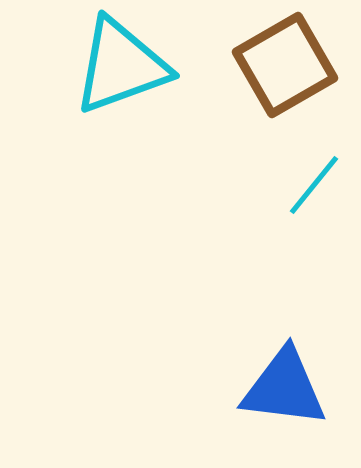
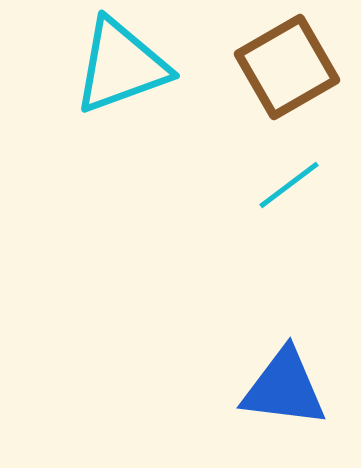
brown square: moved 2 px right, 2 px down
cyan line: moved 25 px left; rotated 14 degrees clockwise
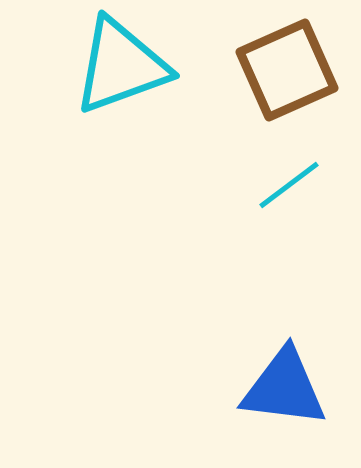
brown square: moved 3 px down; rotated 6 degrees clockwise
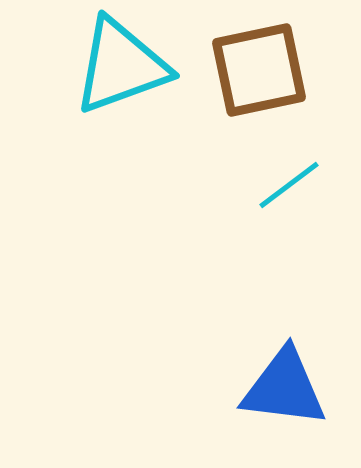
brown square: moved 28 px left; rotated 12 degrees clockwise
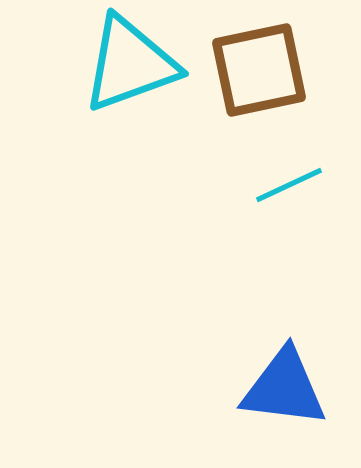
cyan triangle: moved 9 px right, 2 px up
cyan line: rotated 12 degrees clockwise
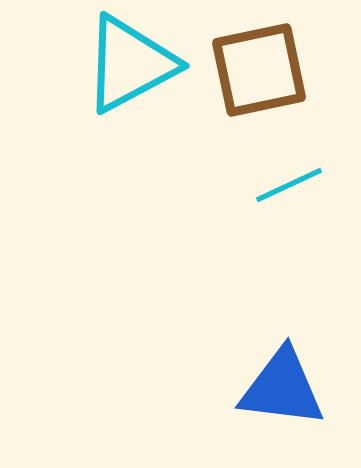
cyan triangle: rotated 8 degrees counterclockwise
blue triangle: moved 2 px left
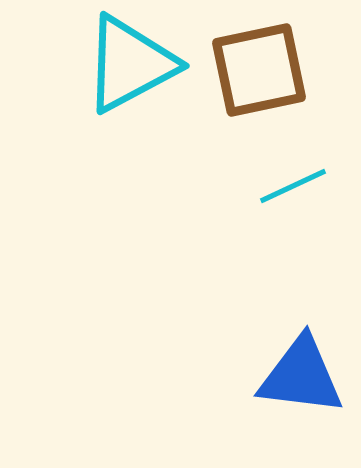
cyan line: moved 4 px right, 1 px down
blue triangle: moved 19 px right, 12 px up
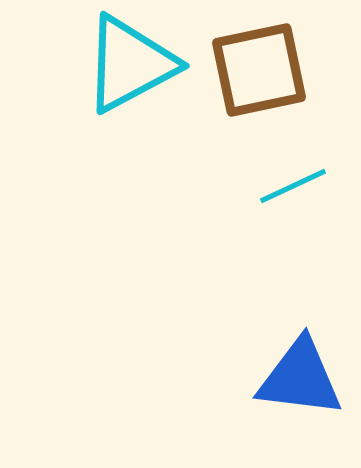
blue triangle: moved 1 px left, 2 px down
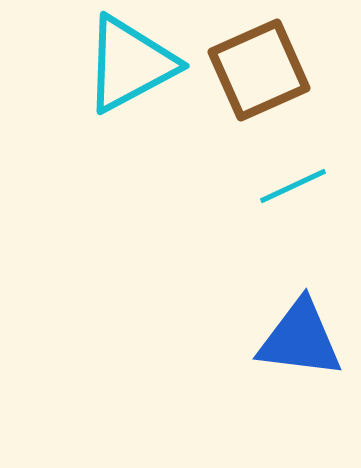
brown square: rotated 12 degrees counterclockwise
blue triangle: moved 39 px up
